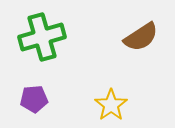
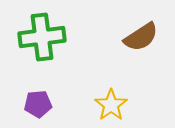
green cross: rotated 9 degrees clockwise
purple pentagon: moved 4 px right, 5 px down
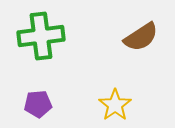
green cross: moved 1 px left, 1 px up
yellow star: moved 4 px right
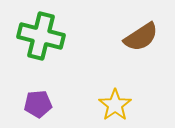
green cross: rotated 21 degrees clockwise
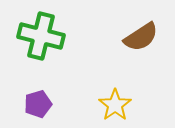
purple pentagon: rotated 12 degrees counterclockwise
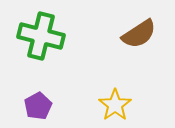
brown semicircle: moved 2 px left, 3 px up
purple pentagon: moved 2 px down; rotated 12 degrees counterclockwise
